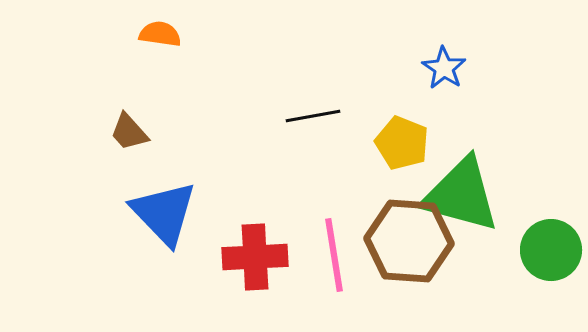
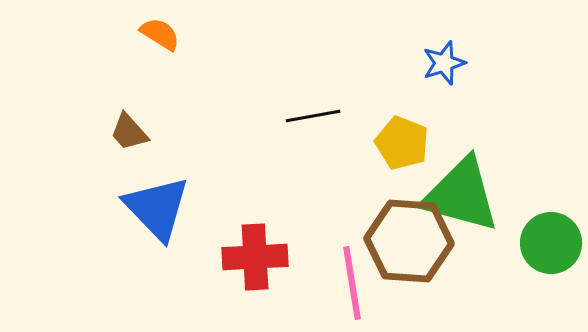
orange semicircle: rotated 24 degrees clockwise
blue star: moved 5 px up; rotated 21 degrees clockwise
blue triangle: moved 7 px left, 5 px up
green circle: moved 7 px up
pink line: moved 18 px right, 28 px down
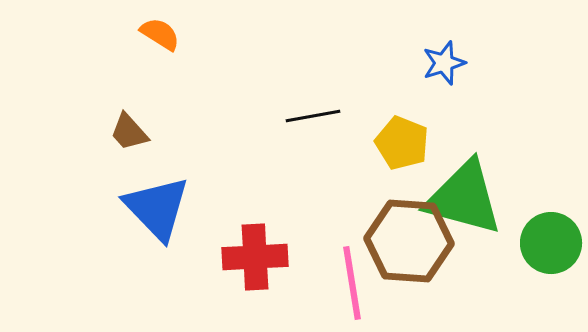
green triangle: moved 3 px right, 3 px down
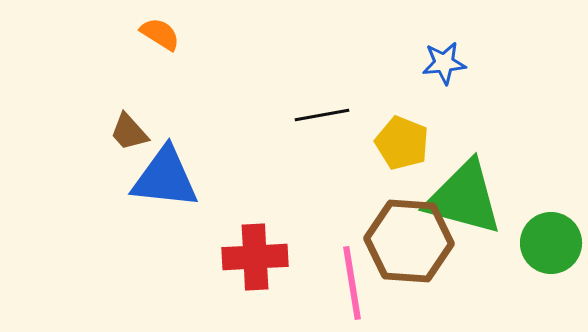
blue star: rotated 12 degrees clockwise
black line: moved 9 px right, 1 px up
blue triangle: moved 8 px right, 30 px up; rotated 40 degrees counterclockwise
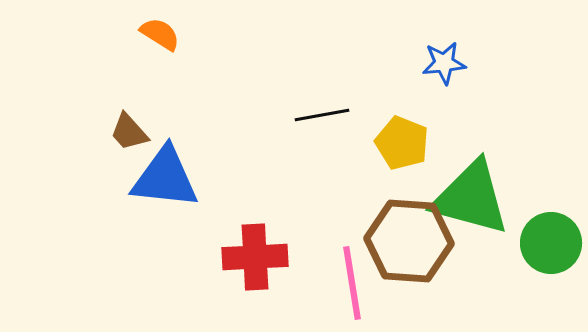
green triangle: moved 7 px right
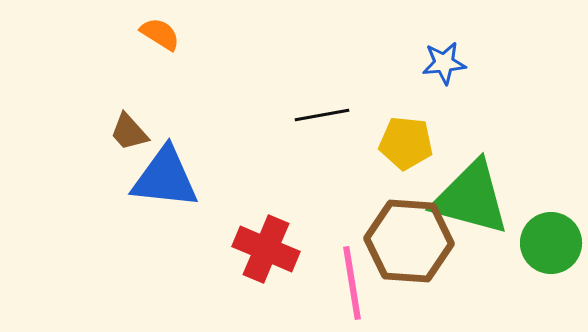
yellow pentagon: moved 4 px right; rotated 16 degrees counterclockwise
red cross: moved 11 px right, 8 px up; rotated 26 degrees clockwise
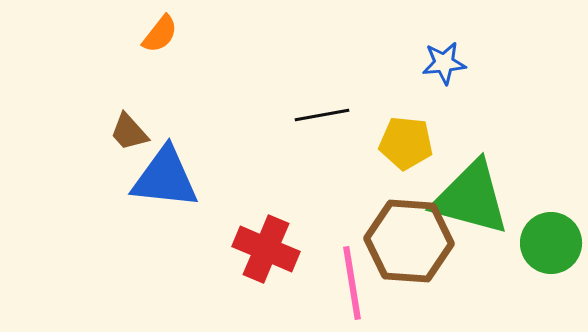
orange semicircle: rotated 96 degrees clockwise
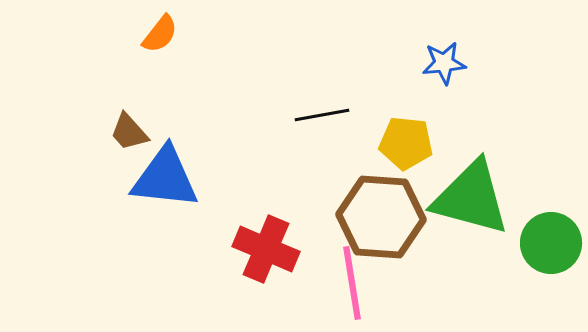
brown hexagon: moved 28 px left, 24 px up
